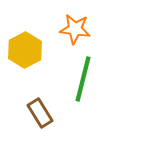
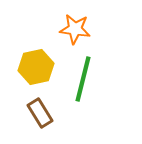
yellow hexagon: moved 11 px right, 17 px down; rotated 16 degrees clockwise
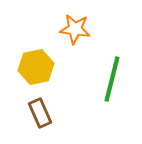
green line: moved 29 px right
brown rectangle: rotated 8 degrees clockwise
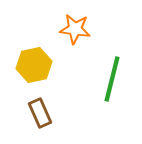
yellow hexagon: moved 2 px left, 2 px up
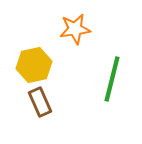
orange star: rotated 16 degrees counterclockwise
brown rectangle: moved 11 px up
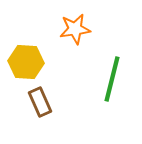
yellow hexagon: moved 8 px left, 3 px up; rotated 16 degrees clockwise
